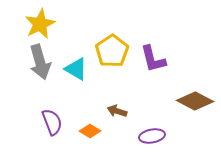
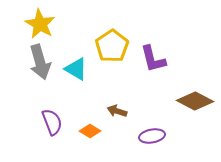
yellow star: rotated 16 degrees counterclockwise
yellow pentagon: moved 5 px up
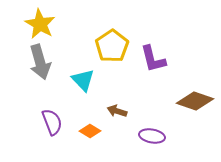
cyan triangle: moved 7 px right, 11 px down; rotated 15 degrees clockwise
brown diamond: rotated 9 degrees counterclockwise
purple ellipse: rotated 20 degrees clockwise
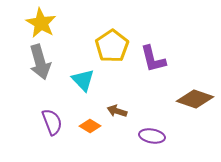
yellow star: moved 1 px right, 1 px up
brown diamond: moved 2 px up
orange diamond: moved 5 px up
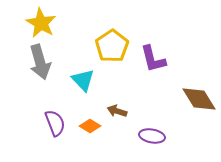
brown diamond: moved 4 px right; rotated 39 degrees clockwise
purple semicircle: moved 3 px right, 1 px down
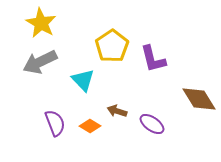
gray arrow: rotated 80 degrees clockwise
purple ellipse: moved 12 px up; rotated 25 degrees clockwise
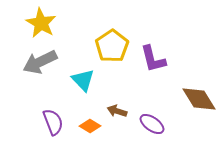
purple semicircle: moved 2 px left, 1 px up
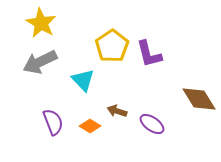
purple L-shape: moved 4 px left, 5 px up
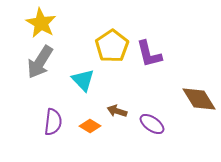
gray arrow: rotated 32 degrees counterclockwise
purple semicircle: rotated 28 degrees clockwise
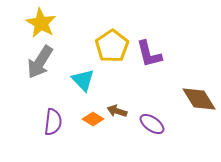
orange diamond: moved 3 px right, 7 px up
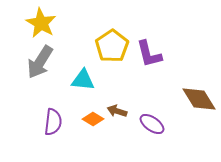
cyan triangle: rotated 40 degrees counterclockwise
